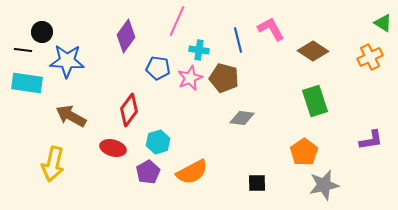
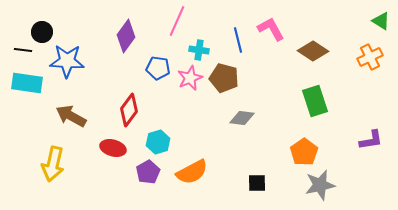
green triangle: moved 2 px left, 2 px up
gray star: moved 4 px left
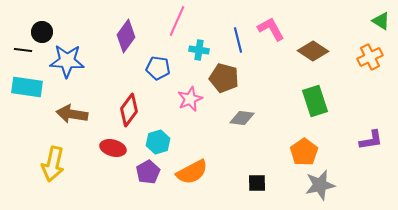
pink star: moved 21 px down
cyan rectangle: moved 4 px down
brown arrow: moved 1 px right, 2 px up; rotated 20 degrees counterclockwise
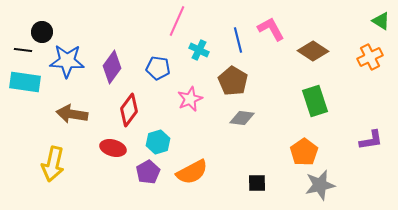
purple diamond: moved 14 px left, 31 px down
cyan cross: rotated 18 degrees clockwise
brown pentagon: moved 9 px right, 3 px down; rotated 16 degrees clockwise
cyan rectangle: moved 2 px left, 5 px up
